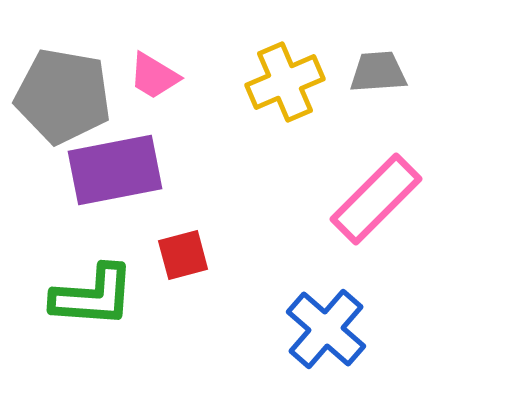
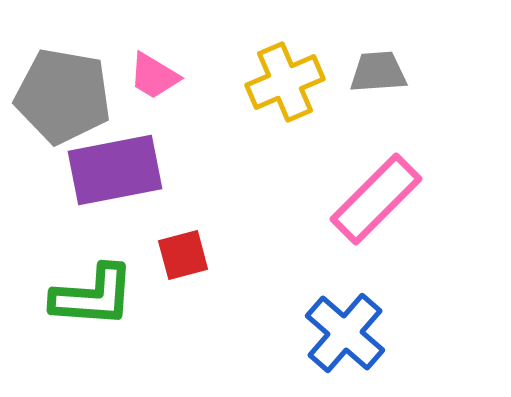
blue cross: moved 19 px right, 4 px down
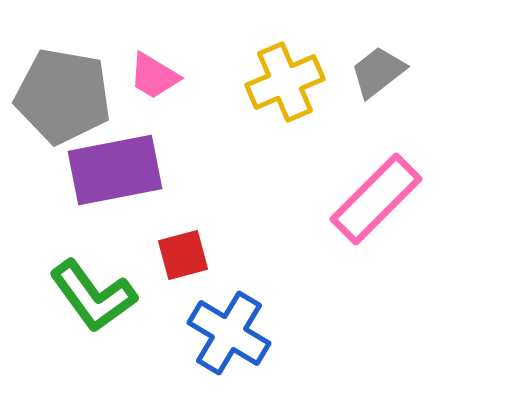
gray trapezoid: rotated 34 degrees counterclockwise
green L-shape: rotated 50 degrees clockwise
blue cross: moved 116 px left; rotated 10 degrees counterclockwise
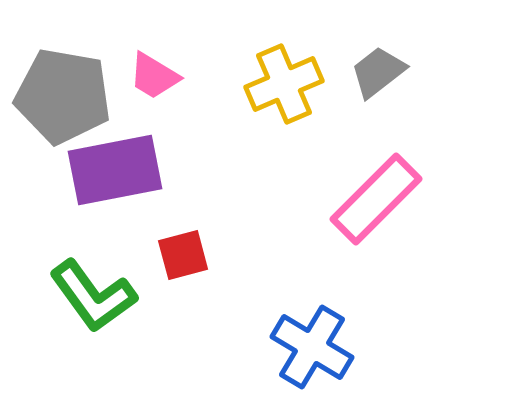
yellow cross: moved 1 px left, 2 px down
blue cross: moved 83 px right, 14 px down
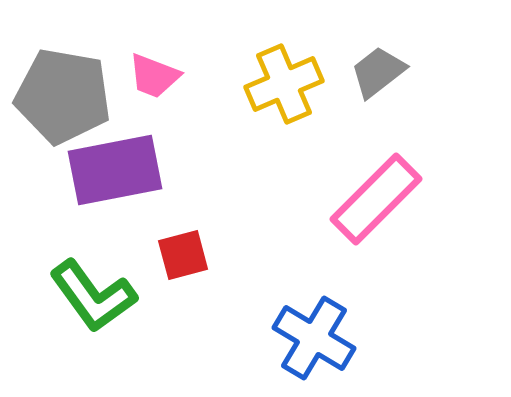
pink trapezoid: rotated 10 degrees counterclockwise
blue cross: moved 2 px right, 9 px up
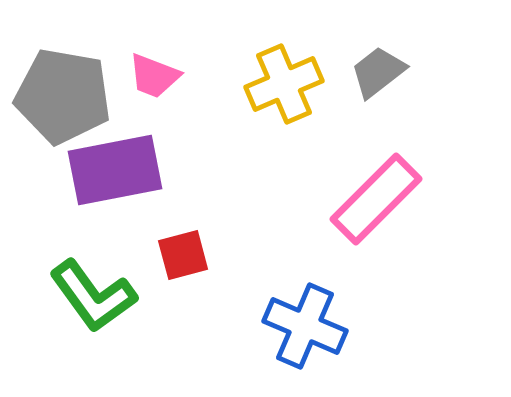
blue cross: moved 9 px left, 12 px up; rotated 8 degrees counterclockwise
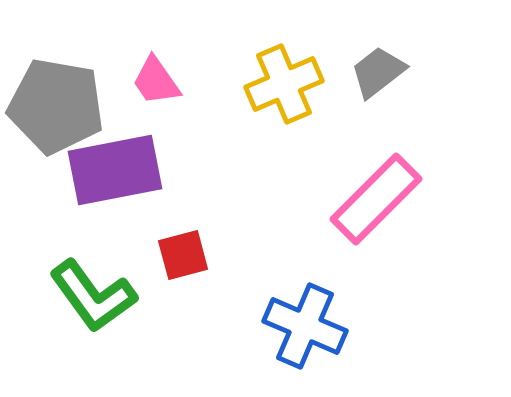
pink trapezoid: moved 2 px right, 5 px down; rotated 34 degrees clockwise
gray pentagon: moved 7 px left, 10 px down
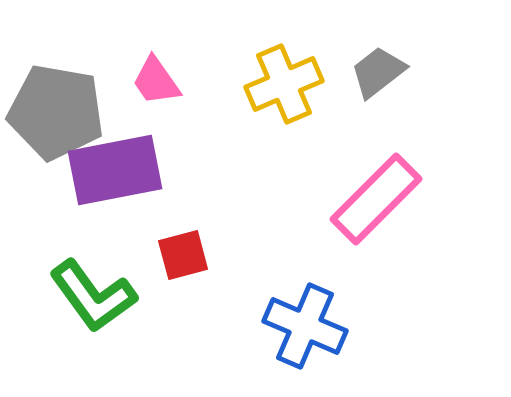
gray pentagon: moved 6 px down
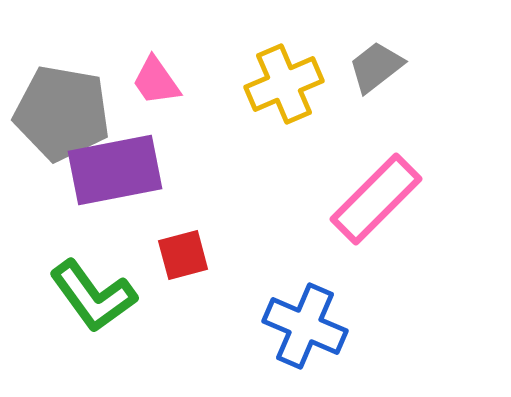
gray trapezoid: moved 2 px left, 5 px up
gray pentagon: moved 6 px right, 1 px down
